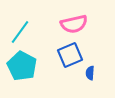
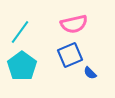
cyan pentagon: rotated 8 degrees clockwise
blue semicircle: rotated 48 degrees counterclockwise
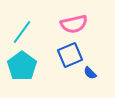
cyan line: moved 2 px right
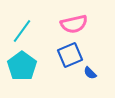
cyan line: moved 1 px up
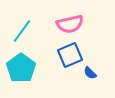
pink semicircle: moved 4 px left
cyan pentagon: moved 1 px left, 2 px down
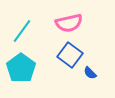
pink semicircle: moved 1 px left, 1 px up
blue square: rotated 30 degrees counterclockwise
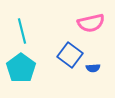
pink semicircle: moved 22 px right
cyan line: rotated 50 degrees counterclockwise
blue semicircle: moved 3 px right, 5 px up; rotated 48 degrees counterclockwise
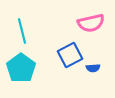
blue square: rotated 25 degrees clockwise
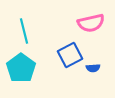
cyan line: moved 2 px right
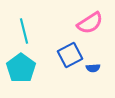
pink semicircle: moved 1 px left; rotated 20 degrees counterclockwise
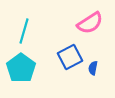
cyan line: rotated 30 degrees clockwise
blue square: moved 2 px down
blue semicircle: rotated 104 degrees clockwise
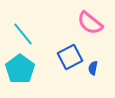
pink semicircle: rotated 72 degrees clockwise
cyan line: moved 1 px left, 3 px down; rotated 55 degrees counterclockwise
cyan pentagon: moved 1 px left, 1 px down
